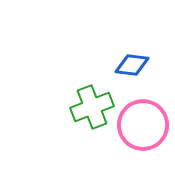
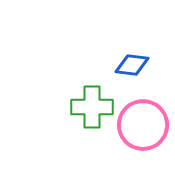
green cross: rotated 21 degrees clockwise
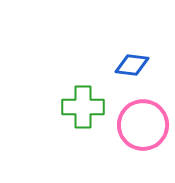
green cross: moved 9 px left
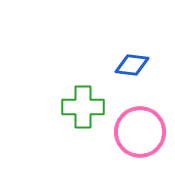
pink circle: moved 3 px left, 7 px down
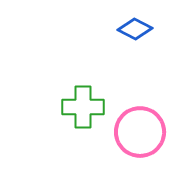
blue diamond: moved 3 px right, 36 px up; rotated 20 degrees clockwise
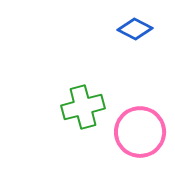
green cross: rotated 15 degrees counterclockwise
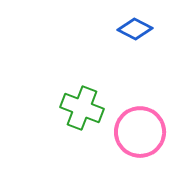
green cross: moved 1 px left, 1 px down; rotated 36 degrees clockwise
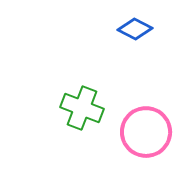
pink circle: moved 6 px right
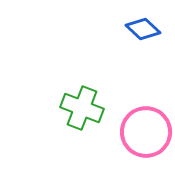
blue diamond: moved 8 px right; rotated 16 degrees clockwise
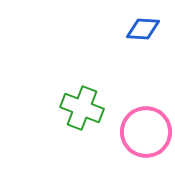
blue diamond: rotated 40 degrees counterclockwise
